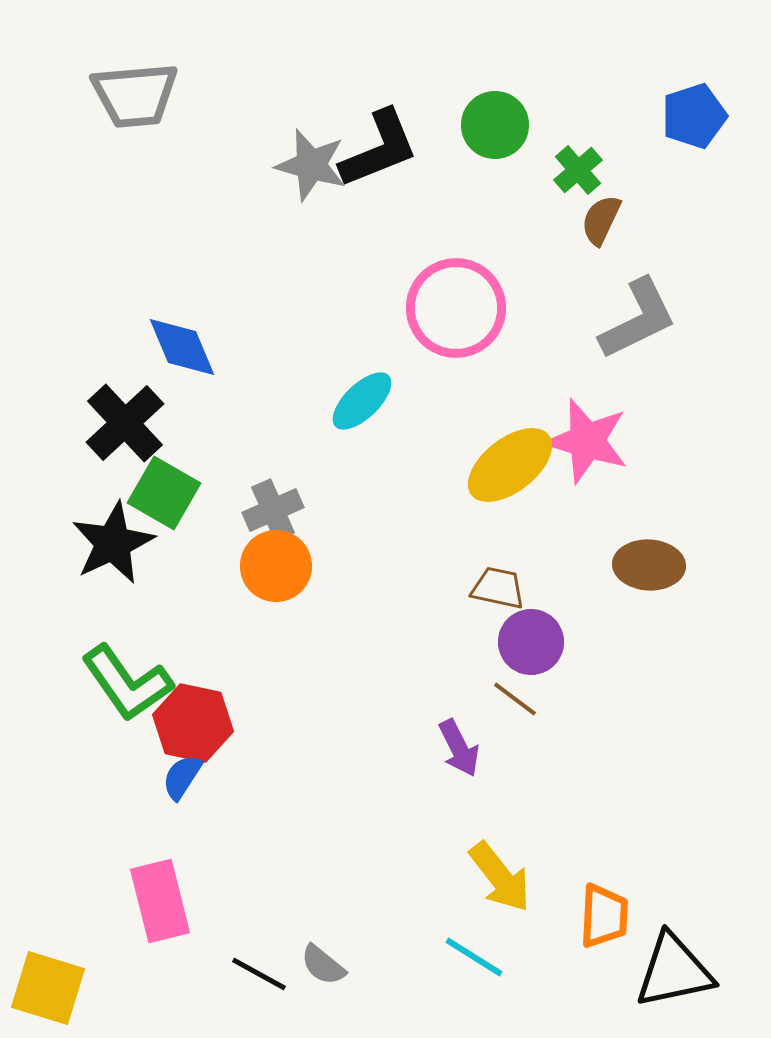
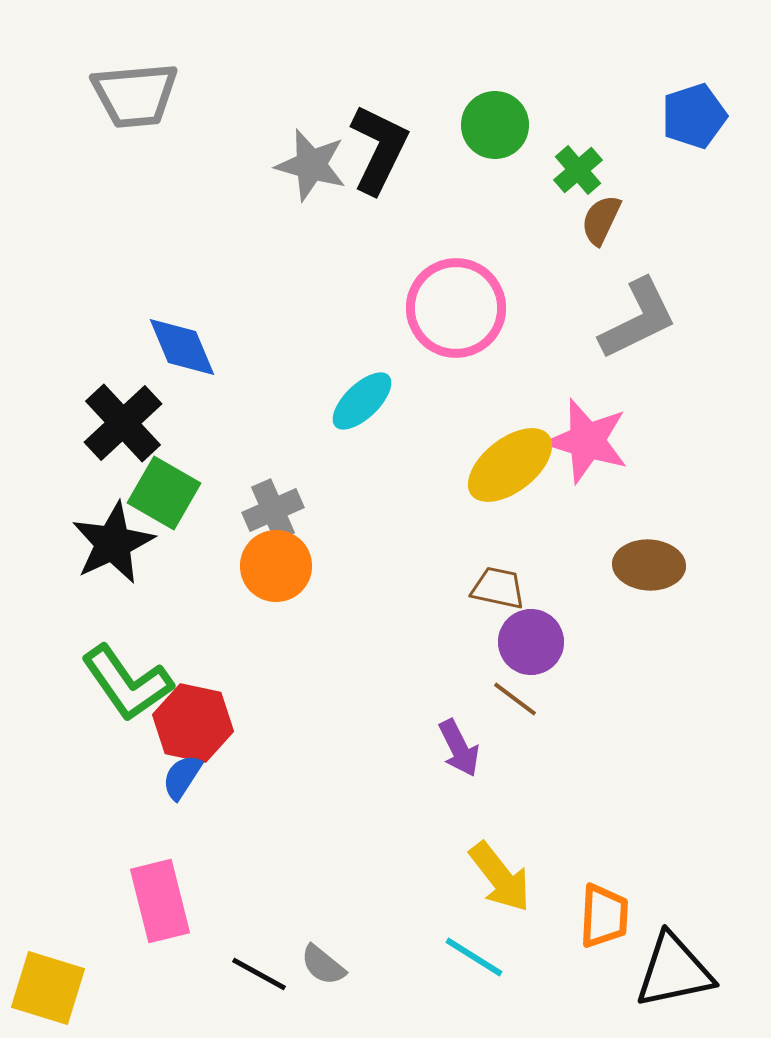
black L-shape: rotated 42 degrees counterclockwise
black cross: moved 2 px left
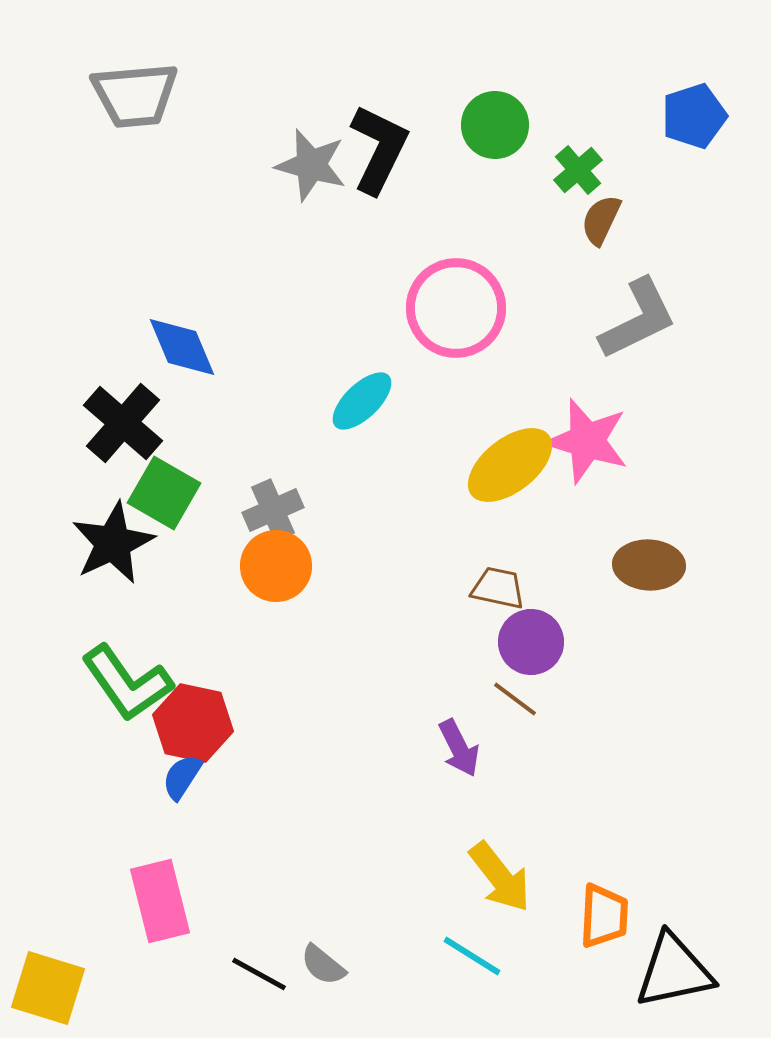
black cross: rotated 6 degrees counterclockwise
cyan line: moved 2 px left, 1 px up
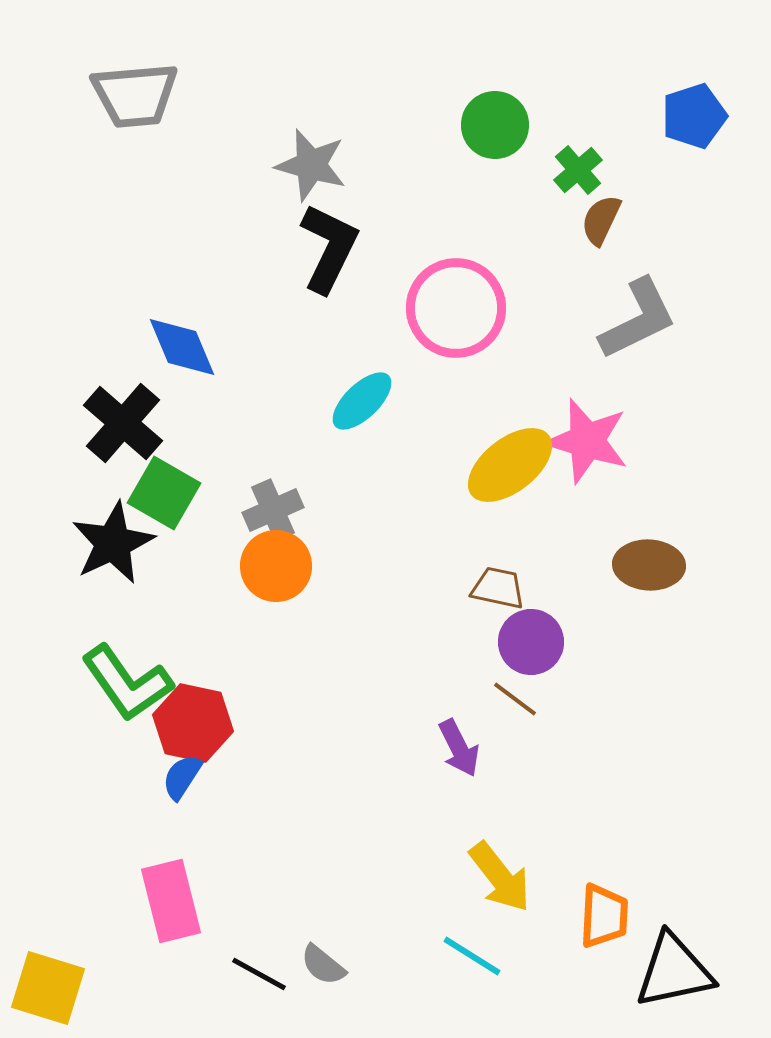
black L-shape: moved 50 px left, 99 px down
pink rectangle: moved 11 px right
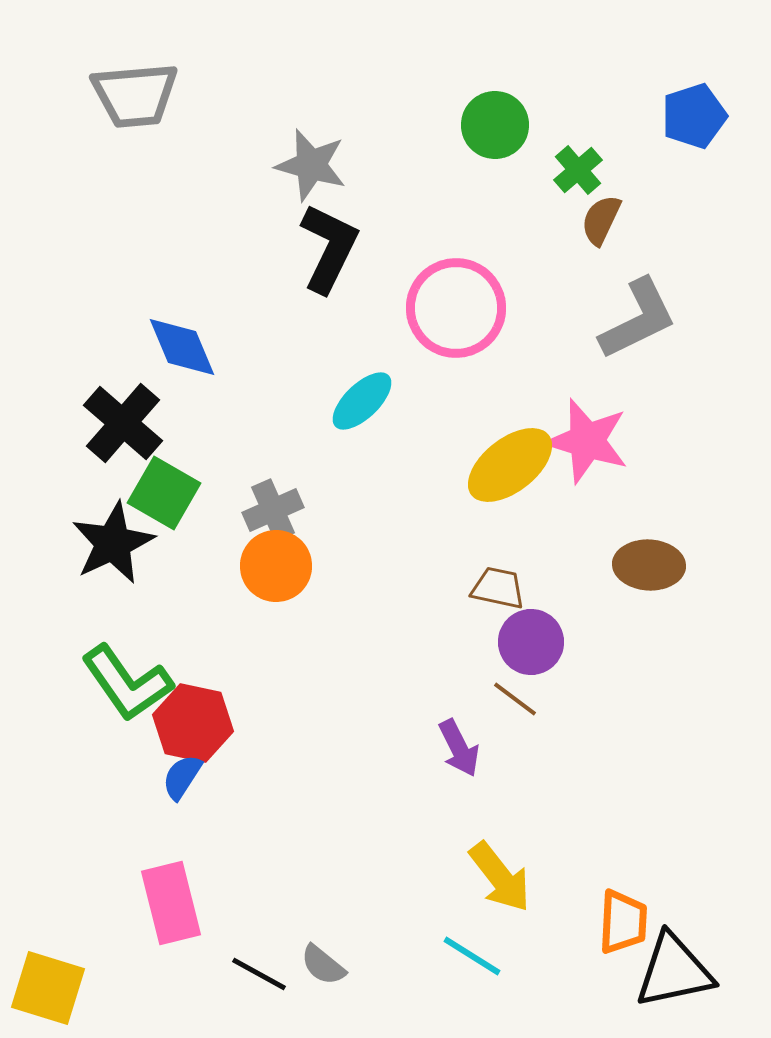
pink rectangle: moved 2 px down
orange trapezoid: moved 19 px right, 6 px down
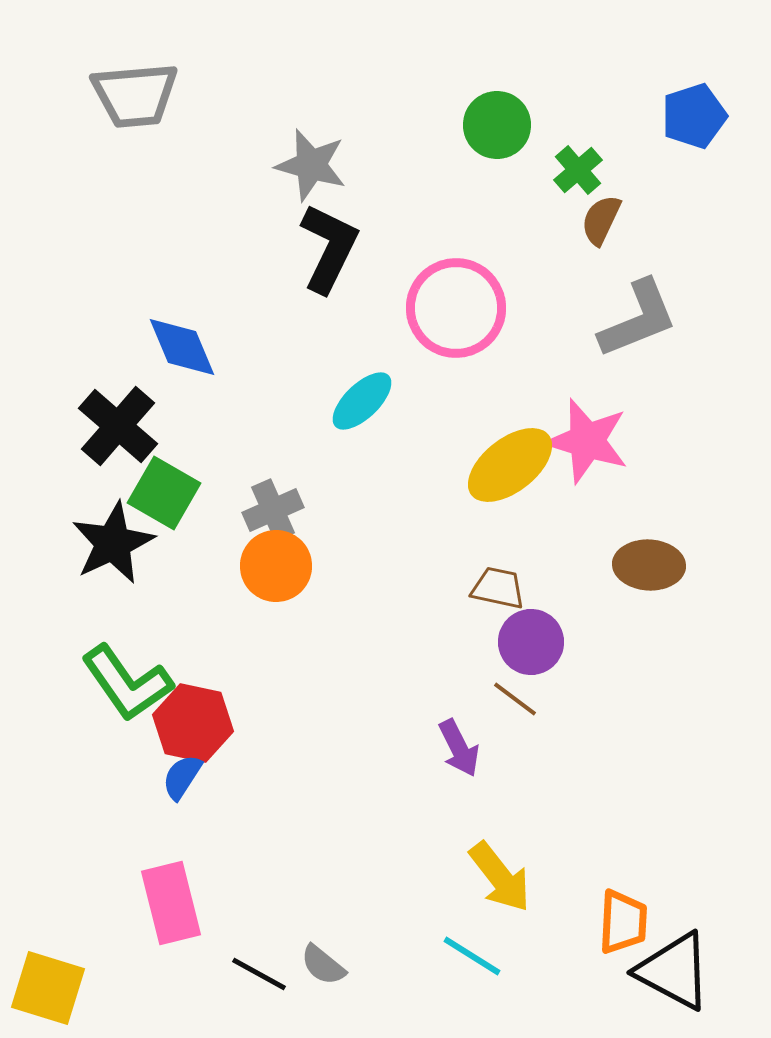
green circle: moved 2 px right
gray L-shape: rotated 4 degrees clockwise
black cross: moved 5 px left, 3 px down
black triangle: rotated 40 degrees clockwise
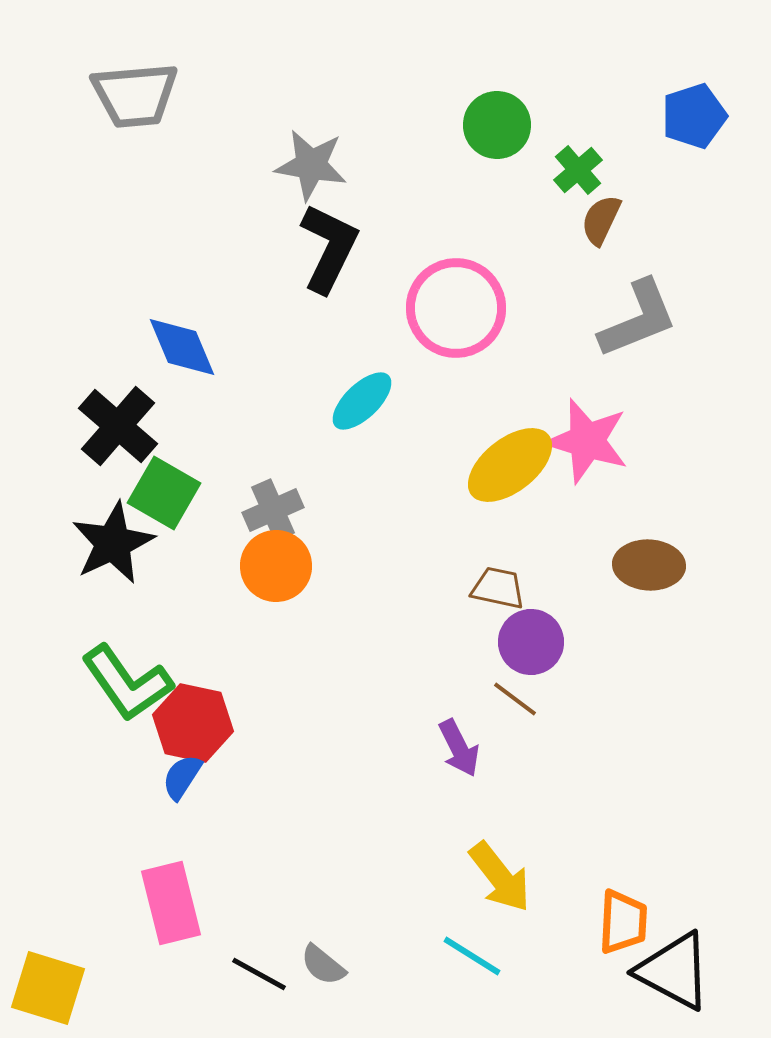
gray star: rotated 6 degrees counterclockwise
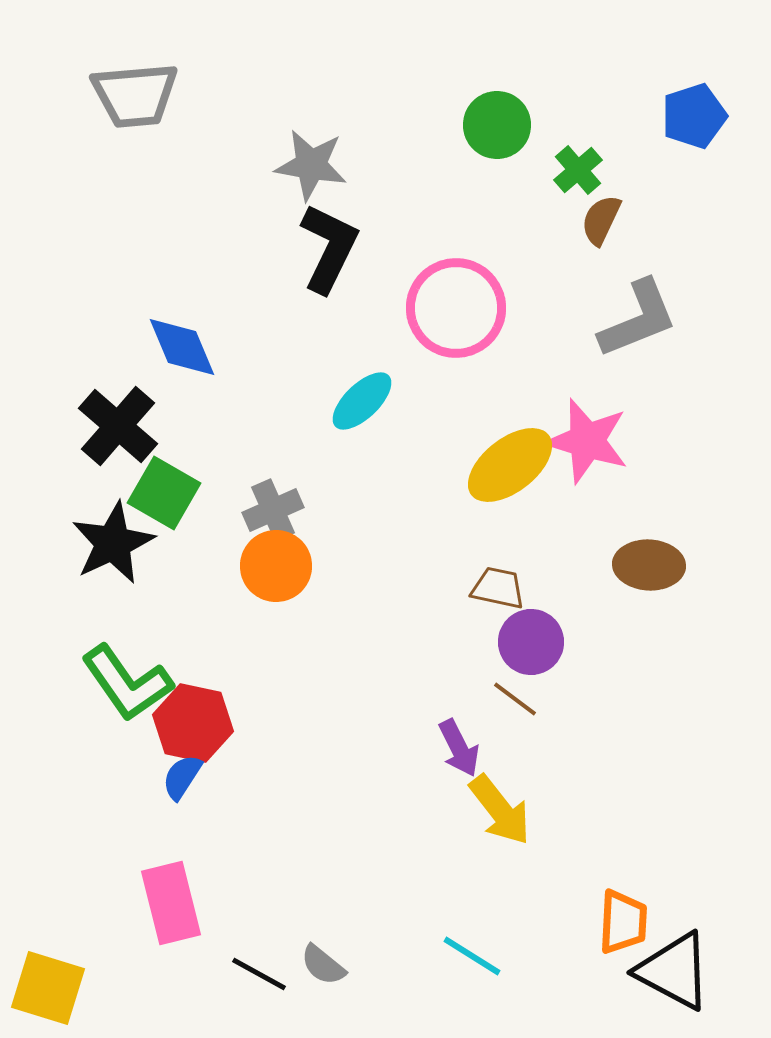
yellow arrow: moved 67 px up
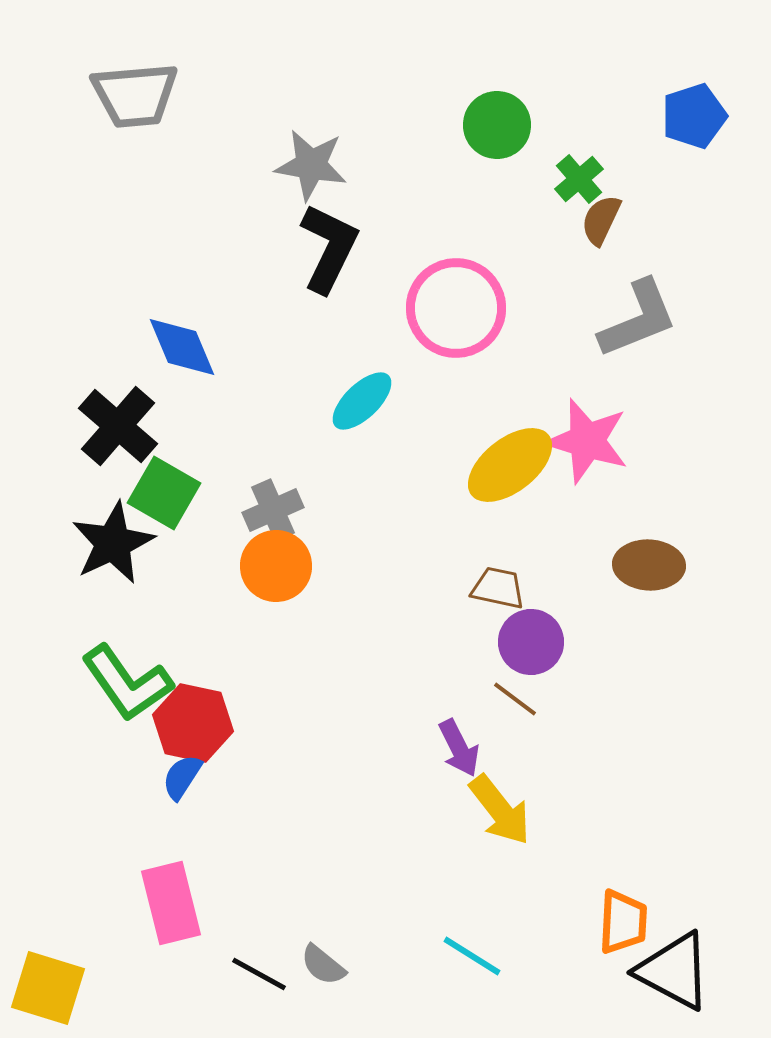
green cross: moved 1 px right, 9 px down
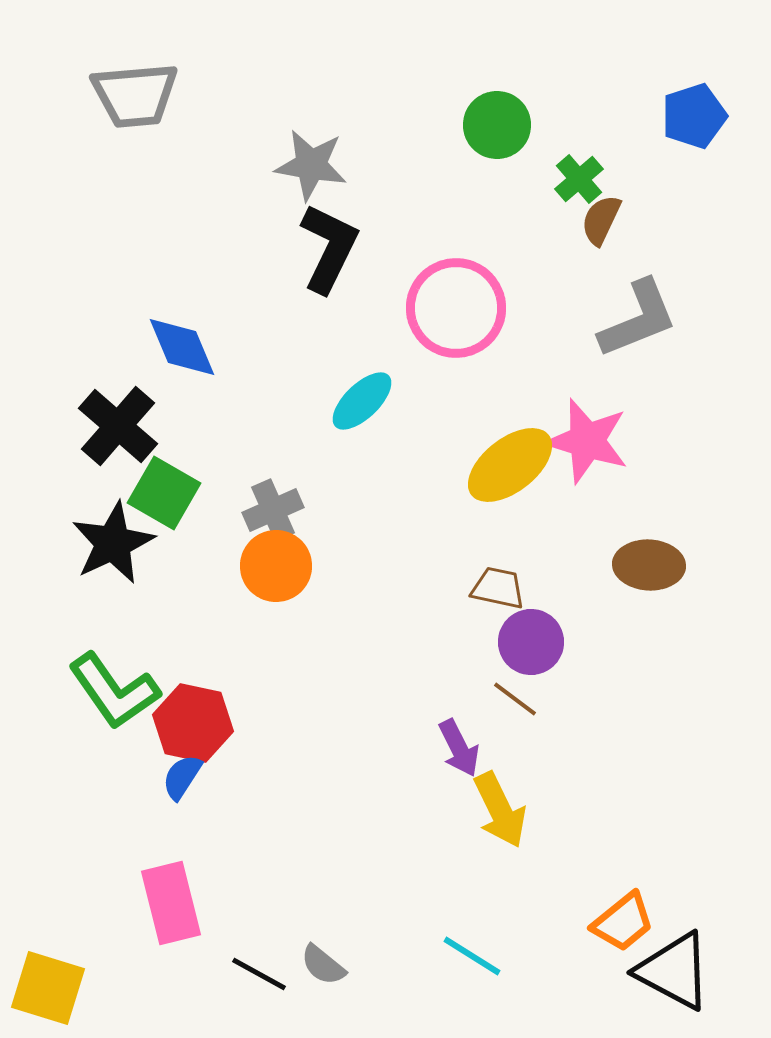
green L-shape: moved 13 px left, 8 px down
yellow arrow: rotated 12 degrees clockwise
orange trapezoid: rotated 48 degrees clockwise
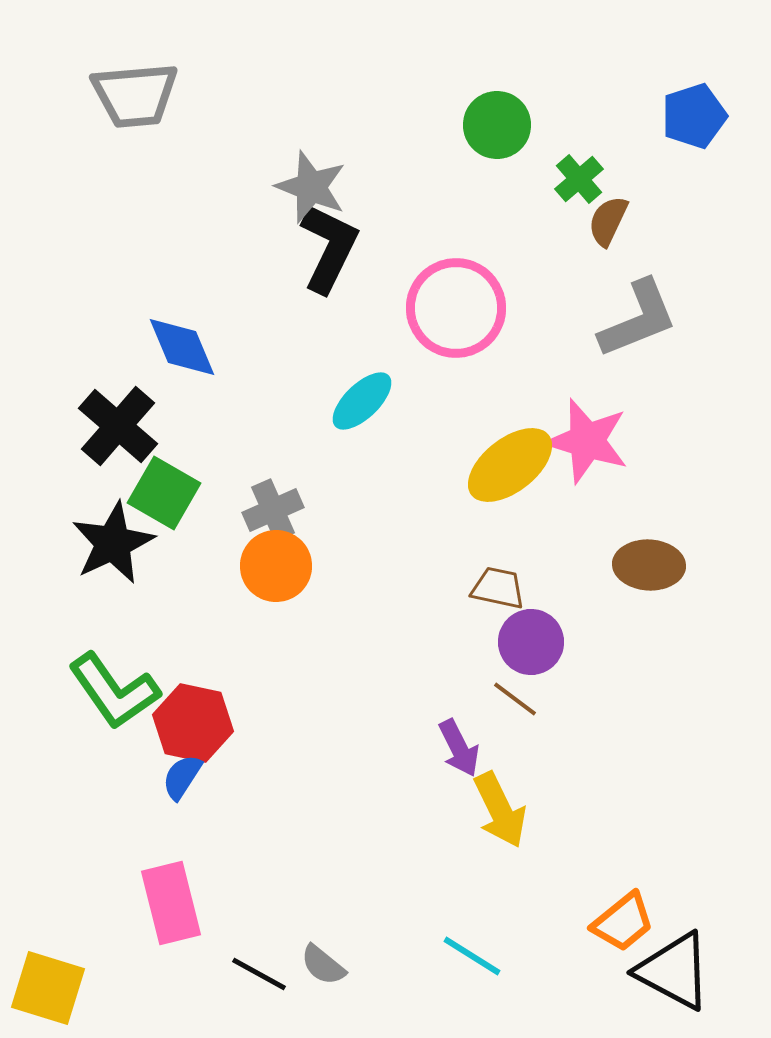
gray star: moved 22 px down; rotated 12 degrees clockwise
brown semicircle: moved 7 px right, 1 px down
